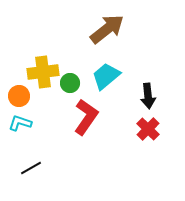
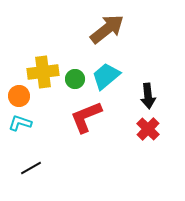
green circle: moved 5 px right, 4 px up
red L-shape: rotated 147 degrees counterclockwise
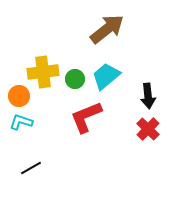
cyan L-shape: moved 1 px right, 1 px up
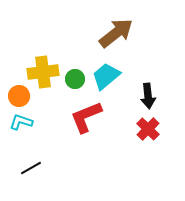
brown arrow: moved 9 px right, 4 px down
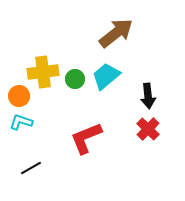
red L-shape: moved 21 px down
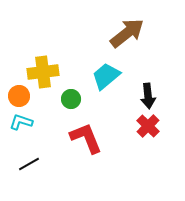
brown arrow: moved 11 px right
green circle: moved 4 px left, 20 px down
red cross: moved 3 px up
red L-shape: rotated 90 degrees clockwise
black line: moved 2 px left, 4 px up
